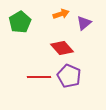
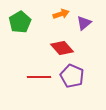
purple pentagon: moved 3 px right
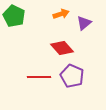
green pentagon: moved 6 px left, 6 px up; rotated 15 degrees counterclockwise
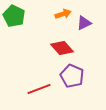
orange arrow: moved 2 px right
purple triangle: rotated 14 degrees clockwise
red line: moved 12 px down; rotated 20 degrees counterclockwise
